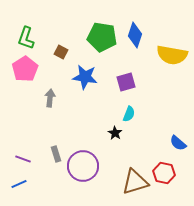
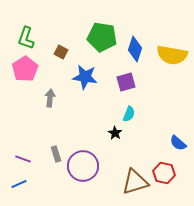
blue diamond: moved 14 px down
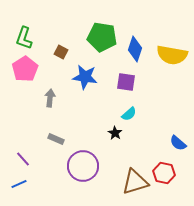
green L-shape: moved 2 px left
purple square: rotated 24 degrees clockwise
cyan semicircle: rotated 28 degrees clockwise
gray rectangle: moved 15 px up; rotated 49 degrees counterclockwise
purple line: rotated 28 degrees clockwise
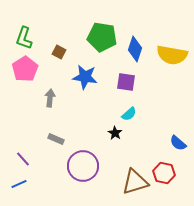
brown square: moved 2 px left
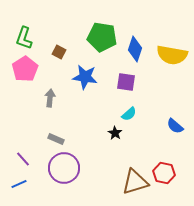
blue semicircle: moved 3 px left, 17 px up
purple circle: moved 19 px left, 2 px down
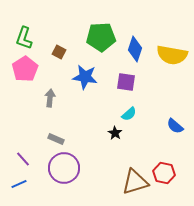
green pentagon: moved 1 px left; rotated 12 degrees counterclockwise
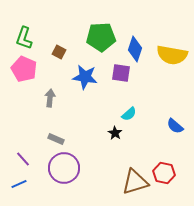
pink pentagon: moved 1 px left; rotated 15 degrees counterclockwise
purple square: moved 5 px left, 9 px up
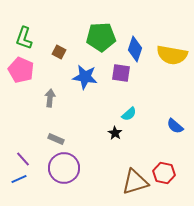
pink pentagon: moved 3 px left, 1 px down
blue line: moved 5 px up
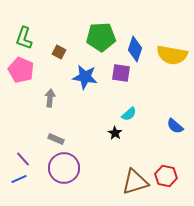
red hexagon: moved 2 px right, 3 px down
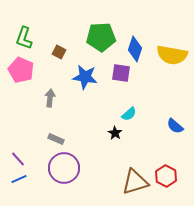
purple line: moved 5 px left
red hexagon: rotated 15 degrees clockwise
